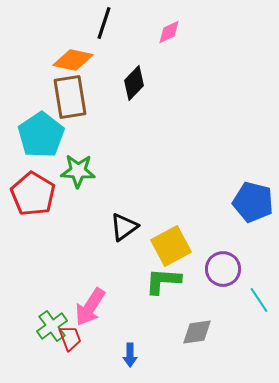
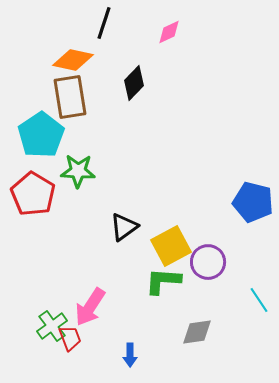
purple circle: moved 15 px left, 7 px up
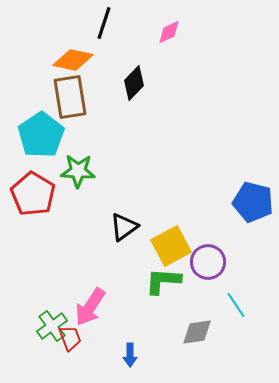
cyan line: moved 23 px left, 5 px down
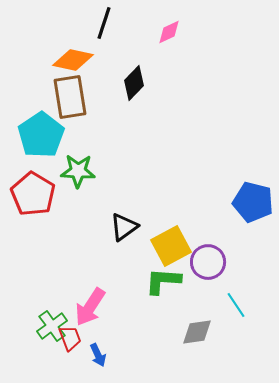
blue arrow: moved 32 px left; rotated 25 degrees counterclockwise
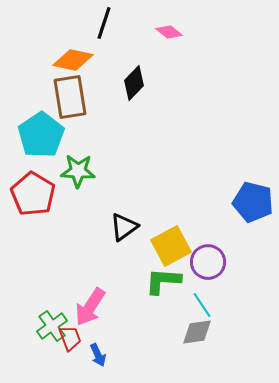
pink diamond: rotated 64 degrees clockwise
cyan line: moved 34 px left
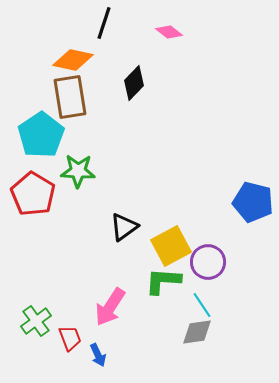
pink arrow: moved 20 px right
green cross: moved 16 px left, 5 px up
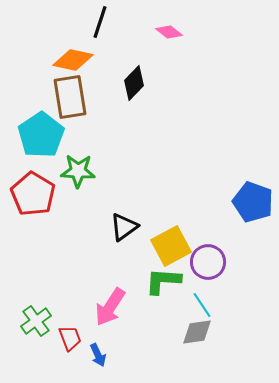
black line: moved 4 px left, 1 px up
blue pentagon: rotated 6 degrees clockwise
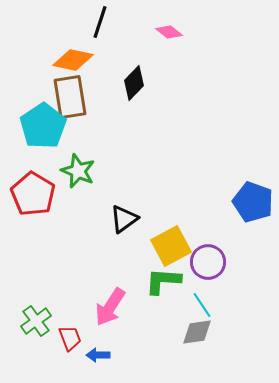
cyan pentagon: moved 2 px right, 9 px up
green star: rotated 20 degrees clockwise
black triangle: moved 8 px up
blue arrow: rotated 115 degrees clockwise
